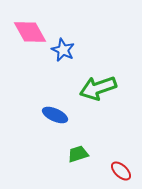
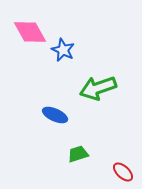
red ellipse: moved 2 px right, 1 px down
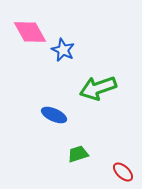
blue ellipse: moved 1 px left
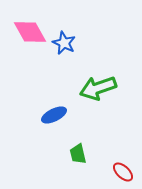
blue star: moved 1 px right, 7 px up
blue ellipse: rotated 50 degrees counterclockwise
green trapezoid: rotated 85 degrees counterclockwise
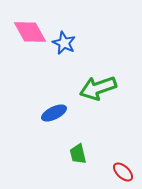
blue ellipse: moved 2 px up
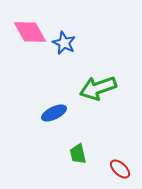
red ellipse: moved 3 px left, 3 px up
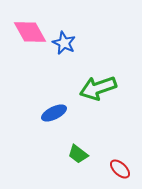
green trapezoid: rotated 40 degrees counterclockwise
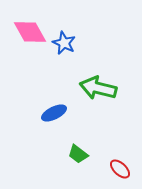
green arrow: rotated 33 degrees clockwise
